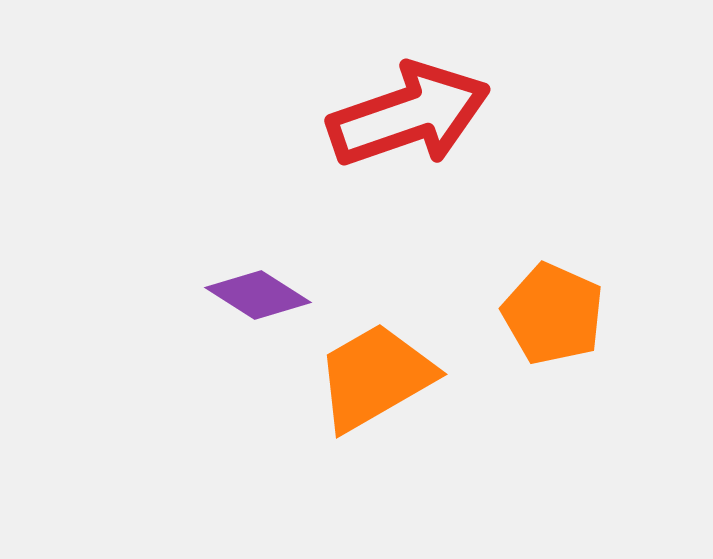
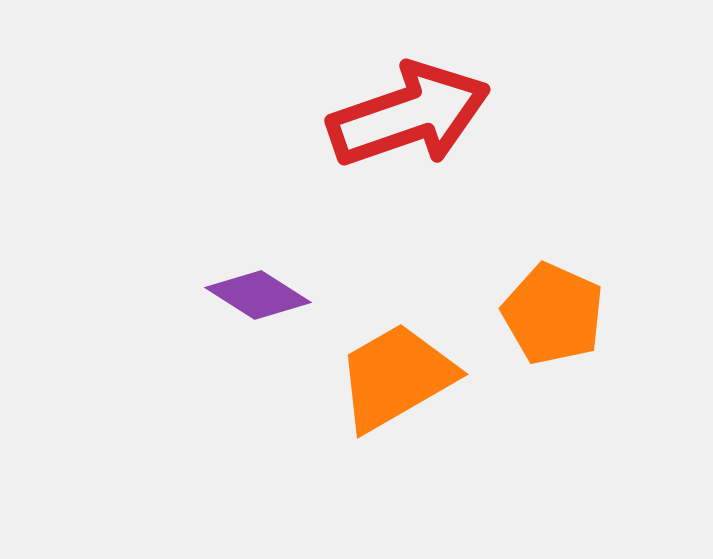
orange trapezoid: moved 21 px right
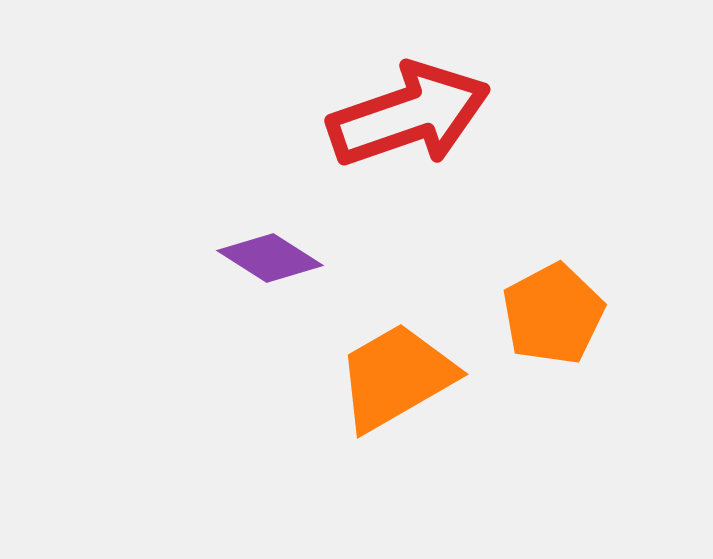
purple diamond: moved 12 px right, 37 px up
orange pentagon: rotated 20 degrees clockwise
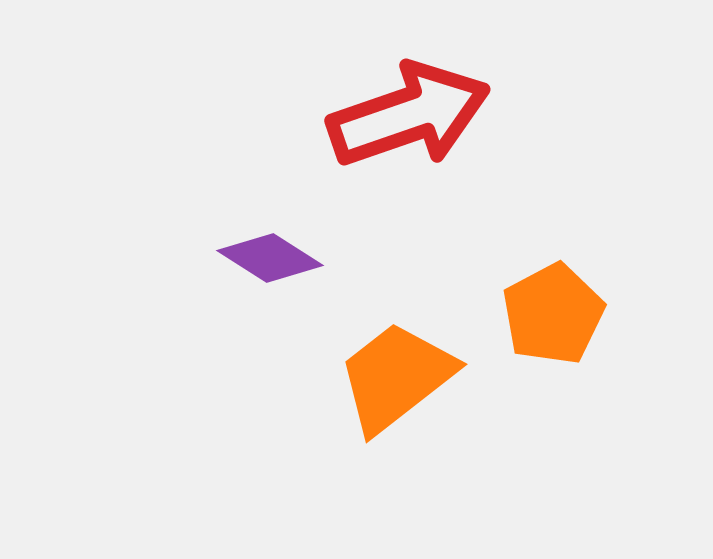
orange trapezoid: rotated 8 degrees counterclockwise
